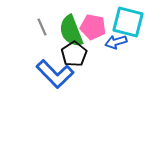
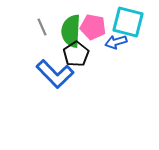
green semicircle: rotated 24 degrees clockwise
black pentagon: moved 2 px right
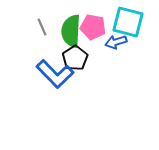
black pentagon: moved 1 px left, 4 px down
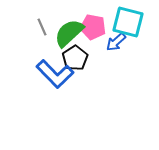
green semicircle: moved 2 px left, 2 px down; rotated 44 degrees clockwise
blue arrow: rotated 25 degrees counterclockwise
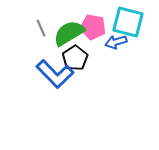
gray line: moved 1 px left, 1 px down
green semicircle: rotated 12 degrees clockwise
blue arrow: rotated 25 degrees clockwise
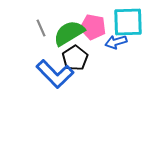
cyan square: rotated 16 degrees counterclockwise
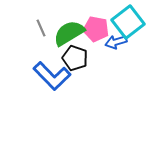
cyan square: rotated 36 degrees counterclockwise
pink pentagon: moved 3 px right, 2 px down
black pentagon: rotated 20 degrees counterclockwise
blue L-shape: moved 3 px left, 2 px down
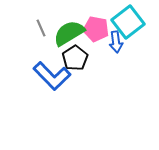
blue arrow: rotated 80 degrees counterclockwise
black pentagon: rotated 20 degrees clockwise
